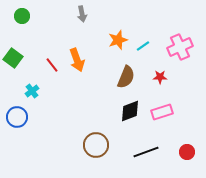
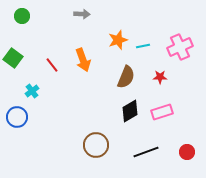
gray arrow: rotated 77 degrees counterclockwise
cyan line: rotated 24 degrees clockwise
orange arrow: moved 6 px right
black diamond: rotated 10 degrees counterclockwise
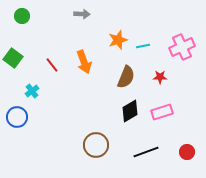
pink cross: moved 2 px right
orange arrow: moved 1 px right, 2 px down
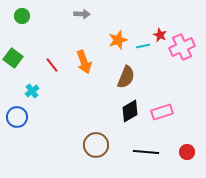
red star: moved 42 px up; rotated 24 degrees clockwise
black line: rotated 25 degrees clockwise
